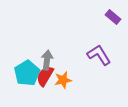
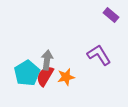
purple rectangle: moved 2 px left, 2 px up
orange star: moved 3 px right, 3 px up
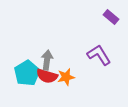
purple rectangle: moved 2 px down
red semicircle: moved 2 px right; rotated 105 degrees counterclockwise
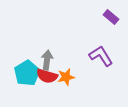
purple L-shape: moved 2 px right, 1 px down
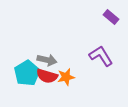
gray arrow: rotated 96 degrees clockwise
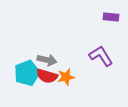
purple rectangle: rotated 35 degrees counterclockwise
cyan pentagon: rotated 10 degrees clockwise
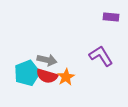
orange star: rotated 18 degrees counterclockwise
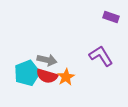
purple rectangle: rotated 14 degrees clockwise
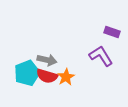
purple rectangle: moved 1 px right, 15 px down
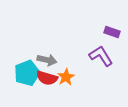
red semicircle: moved 2 px down
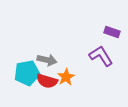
cyan pentagon: rotated 10 degrees clockwise
red semicircle: moved 3 px down
